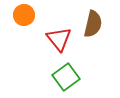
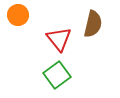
orange circle: moved 6 px left
green square: moved 9 px left, 2 px up
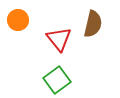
orange circle: moved 5 px down
green square: moved 5 px down
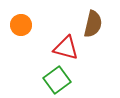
orange circle: moved 3 px right, 5 px down
red triangle: moved 7 px right, 9 px down; rotated 36 degrees counterclockwise
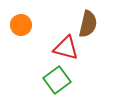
brown semicircle: moved 5 px left
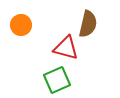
green square: rotated 12 degrees clockwise
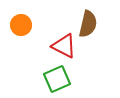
red triangle: moved 2 px left, 2 px up; rotated 12 degrees clockwise
green square: moved 1 px up
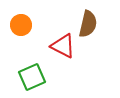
red triangle: moved 1 px left
green square: moved 25 px left, 2 px up
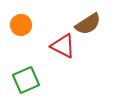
brown semicircle: rotated 44 degrees clockwise
green square: moved 6 px left, 3 px down
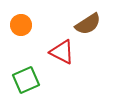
red triangle: moved 1 px left, 6 px down
